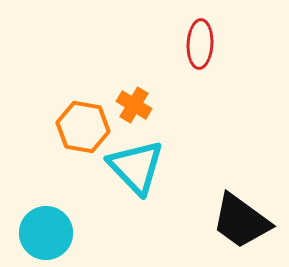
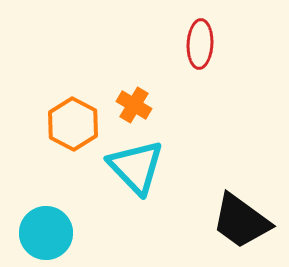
orange hexagon: moved 10 px left, 3 px up; rotated 18 degrees clockwise
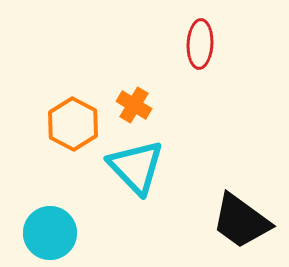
cyan circle: moved 4 px right
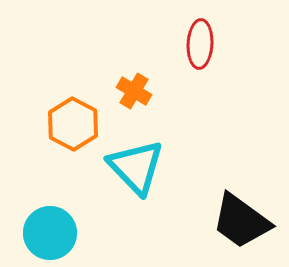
orange cross: moved 14 px up
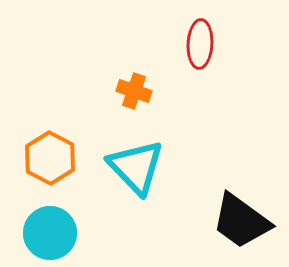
orange cross: rotated 12 degrees counterclockwise
orange hexagon: moved 23 px left, 34 px down
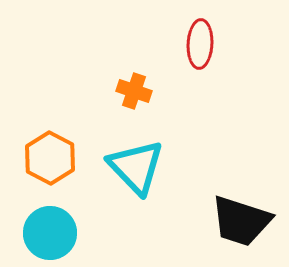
black trapezoid: rotated 18 degrees counterclockwise
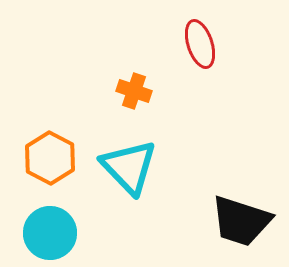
red ellipse: rotated 21 degrees counterclockwise
cyan triangle: moved 7 px left
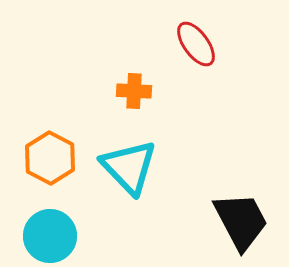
red ellipse: moved 4 px left; rotated 18 degrees counterclockwise
orange cross: rotated 16 degrees counterclockwise
black trapezoid: rotated 136 degrees counterclockwise
cyan circle: moved 3 px down
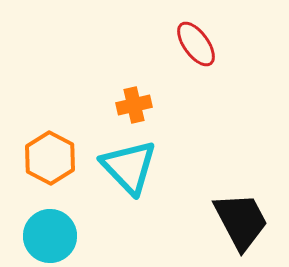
orange cross: moved 14 px down; rotated 16 degrees counterclockwise
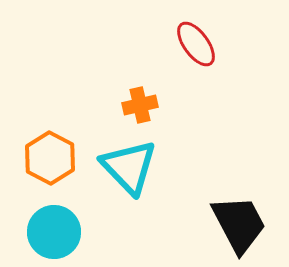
orange cross: moved 6 px right
black trapezoid: moved 2 px left, 3 px down
cyan circle: moved 4 px right, 4 px up
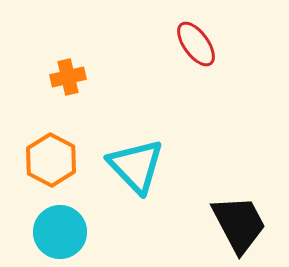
orange cross: moved 72 px left, 28 px up
orange hexagon: moved 1 px right, 2 px down
cyan triangle: moved 7 px right, 1 px up
cyan circle: moved 6 px right
